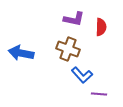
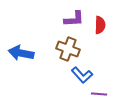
purple L-shape: rotated 15 degrees counterclockwise
red semicircle: moved 1 px left, 2 px up
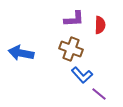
brown cross: moved 3 px right
purple line: rotated 35 degrees clockwise
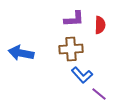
brown cross: rotated 25 degrees counterclockwise
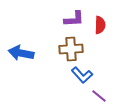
purple line: moved 2 px down
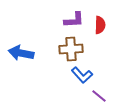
purple L-shape: moved 1 px down
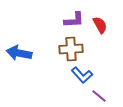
red semicircle: rotated 30 degrees counterclockwise
blue arrow: moved 2 px left
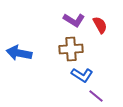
purple L-shape: rotated 35 degrees clockwise
blue L-shape: rotated 15 degrees counterclockwise
purple line: moved 3 px left
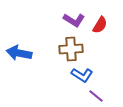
red semicircle: rotated 60 degrees clockwise
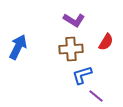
red semicircle: moved 6 px right, 17 px down
blue arrow: moved 1 px left, 6 px up; rotated 105 degrees clockwise
blue L-shape: rotated 130 degrees clockwise
